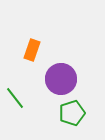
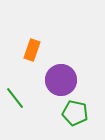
purple circle: moved 1 px down
green pentagon: moved 3 px right; rotated 30 degrees clockwise
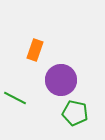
orange rectangle: moved 3 px right
green line: rotated 25 degrees counterclockwise
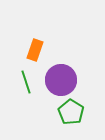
green line: moved 11 px right, 16 px up; rotated 45 degrees clockwise
green pentagon: moved 4 px left, 1 px up; rotated 20 degrees clockwise
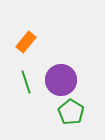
orange rectangle: moved 9 px left, 8 px up; rotated 20 degrees clockwise
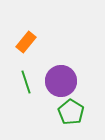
purple circle: moved 1 px down
